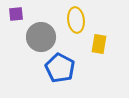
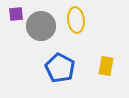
gray circle: moved 11 px up
yellow rectangle: moved 7 px right, 22 px down
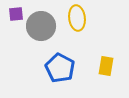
yellow ellipse: moved 1 px right, 2 px up
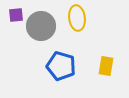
purple square: moved 1 px down
blue pentagon: moved 1 px right, 2 px up; rotated 12 degrees counterclockwise
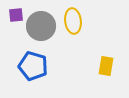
yellow ellipse: moved 4 px left, 3 px down
blue pentagon: moved 28 px left
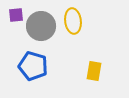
yellow rectangle: moved 12 px left, 5 px down
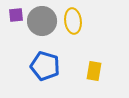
gray circle: moved 1 px right, 5 px up
blue pentagon: moved 12 px right
